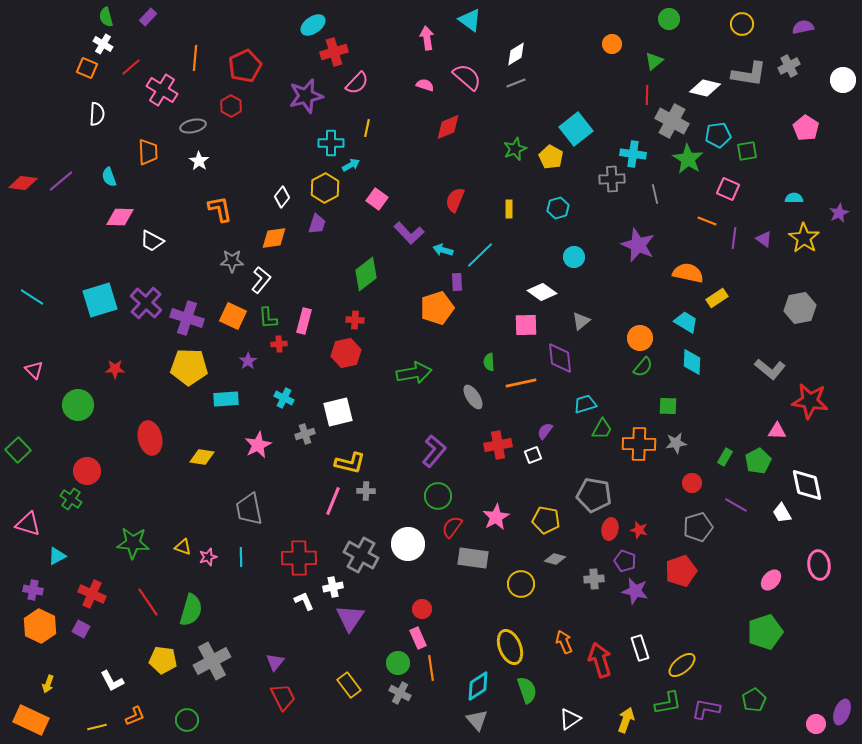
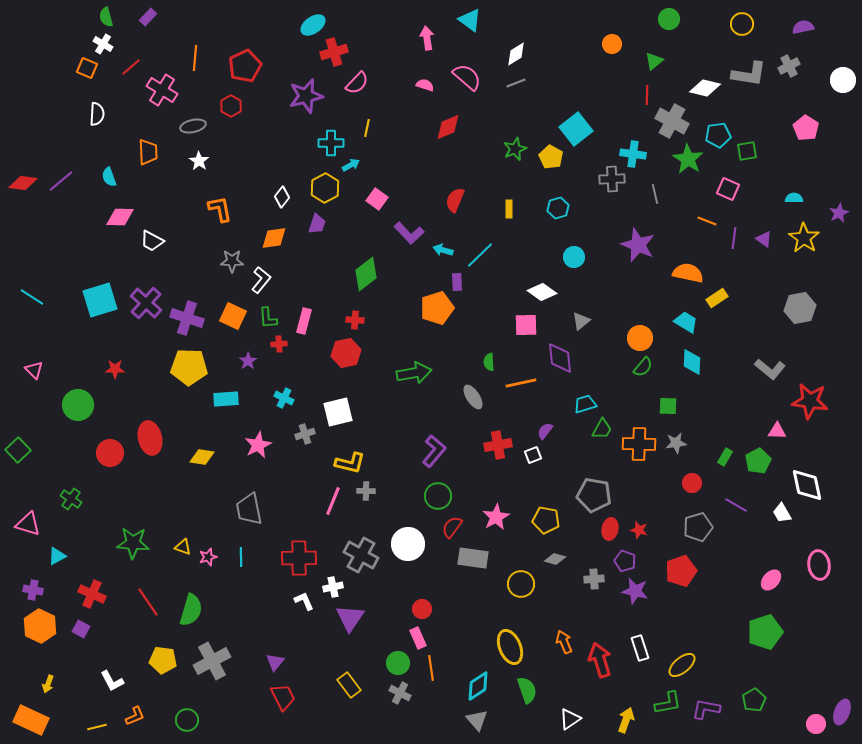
red circle at (87, 471): moved 23 px right, 18 px up
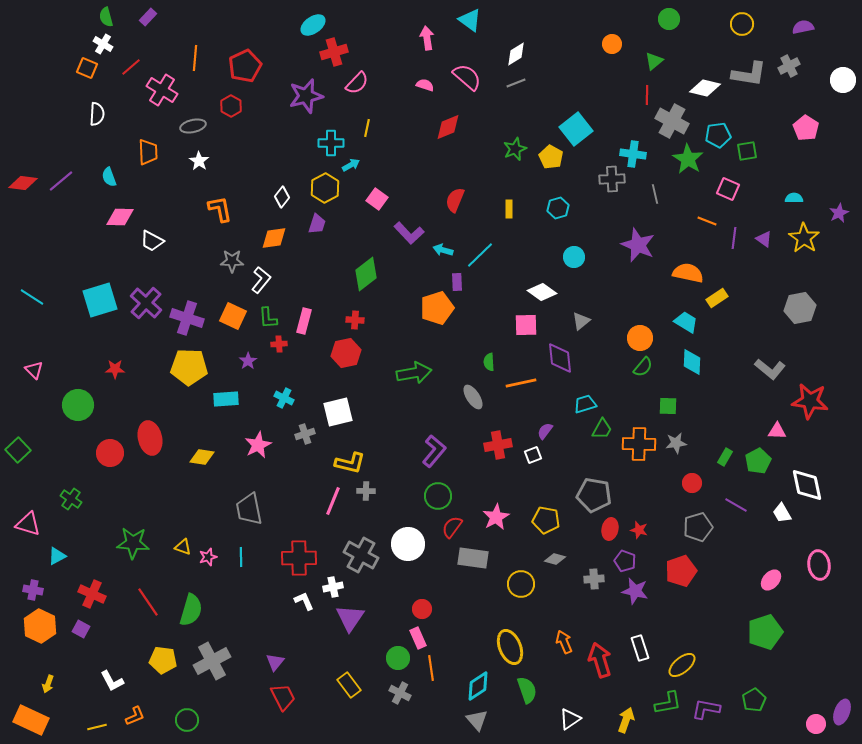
green circle at (398, 663): moved 5 px up
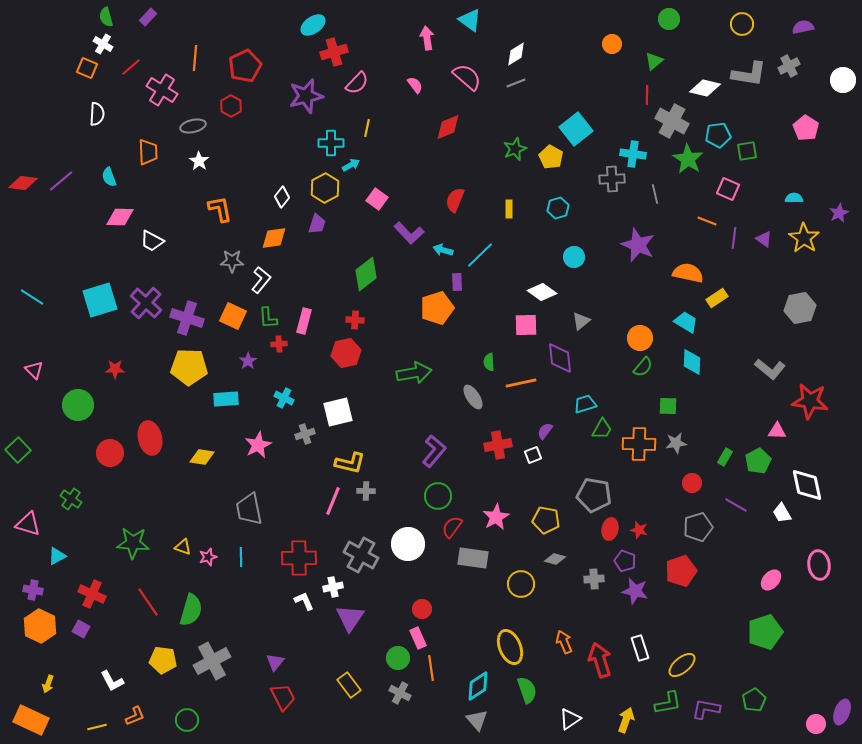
pink semicircle at (425, 85): moved 10 px left; rotated 36 degrees clockwise
